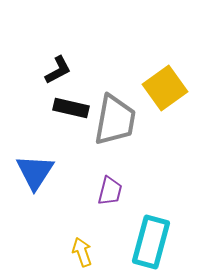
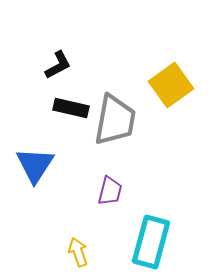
black L-shape: moved 5 px up
yellow square: moved 6 px right, 3 px up
blue triangle: moved 7 px up
yellow arrow: moved 4 px left
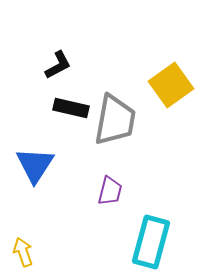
yellow arrow: moved 55 px left
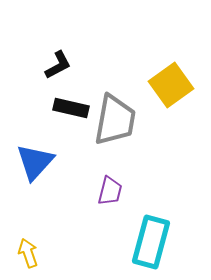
blue triangle: moved 3 px up; rotated 9 degrees clockwise
yellow arrow: moved 5 px right, 1 px down
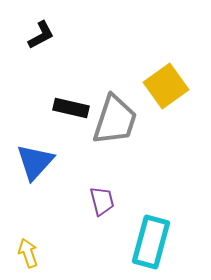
black L-shape: moved 17 px left, 30 px up
yellow square: moved 5 px left, 1 px down
gray trapezoid: rotated 8 degrees clockwise
purple trapezoid: moved 8 px left, 10 px down; rotated 28 degrees counterclockwise
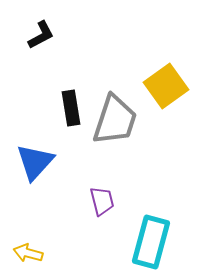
black rectangle: rotated 68 degrees clockwise
yellow arrow: rotated 56 degrees counterclockwise
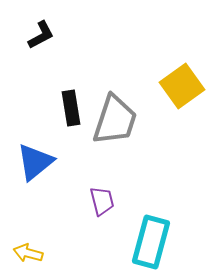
yellow square: moved 16 px right
blue triangle: rotated 9 degrees clockwise
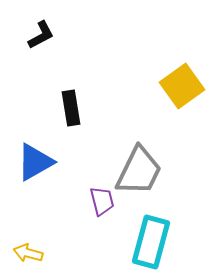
gray trapezoid: moved 24 px right, 51 px down; rotated 8 degrees clockwise
blue triangle: rotated 9 degrees clockwise
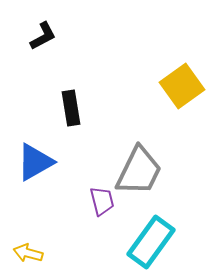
black L-shape: moved 2 px right, 1 px down
cyan rectangle: rotated 21 degrees clockwise
